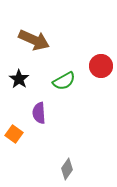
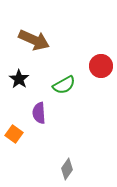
green semicircle: moved 4 px down
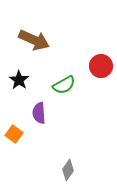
black star: moved 1 px down
gray diamond: moved 1 px right, 1 px down
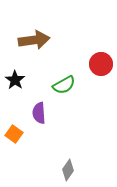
brown arrow: rotated 32 degrees counterclockwise
red circle: moved 2 px up
black star: moved 4 px left
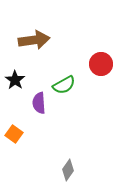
purple semicircle: moved 10 px up
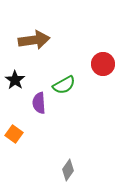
red circle: moved 2 px right
